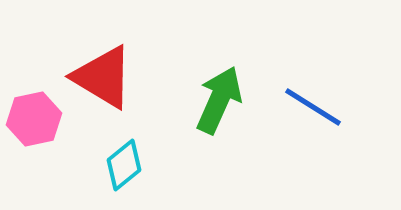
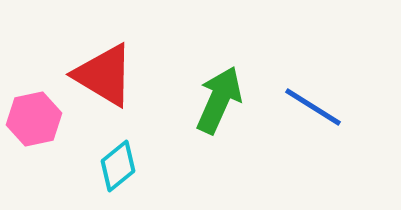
red triangle: moved 1 px right, 2 px up
cyan diamond: moved 6 px left, 1 px down
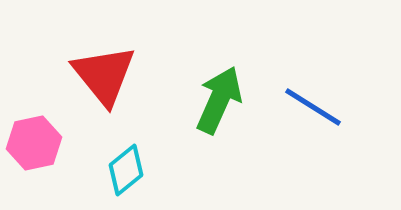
red triangle: rotated 20 degrees clockwise
pink hexagon: moved 24 px down
cyan diamond: moved 8 px right, 4 px down
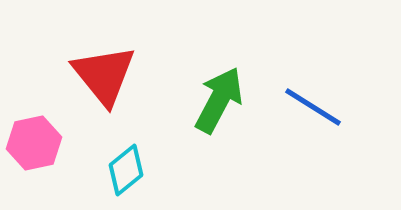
green arrow: rotated 4 degrees clockwise
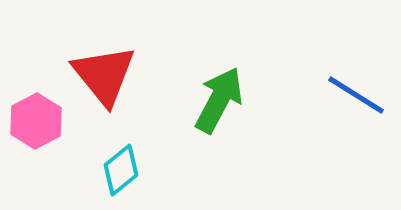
blue line: moved 43 px right, 12 px up
pink hexagon: moved 2 px right, 22 px up; rotated 16 degrees counterclockwise
cyan diamond: moved 5 px left
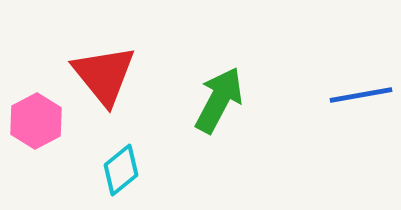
blue line: moved 5 px right; rotated 42 degrees counterclockwise
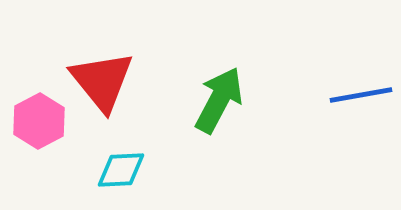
red triangle: moved 2 px left, 6 px down
pink hexagon: moved 3 px right
cyan diamond: rotated 36 degrees clockwise
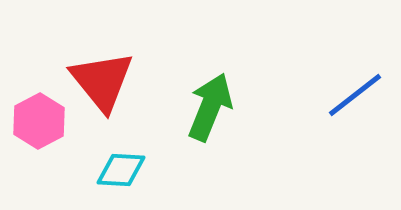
blue line: moved 6 px left; rotated 28 degrees counterclockwise
green arrow: moved 9 px left, 7 px down; rotated 6 degrees counterclockwise
cyan diamond: rotated 6 degrees clockwise
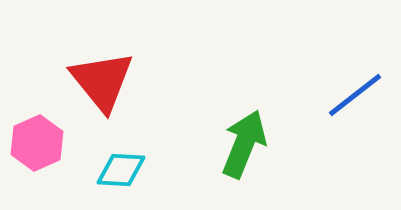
green arrow: moved 34 px right, 37 px down
pink hexagon: moved 2 px left, 22 px down; rotated 4 degrees clockwise
